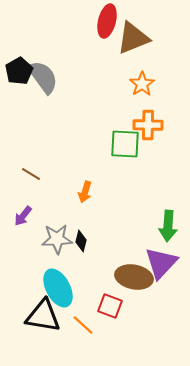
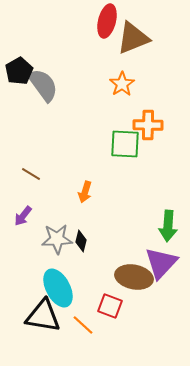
gray semicircle: moved 8 px down
orange star: moved 20 px left
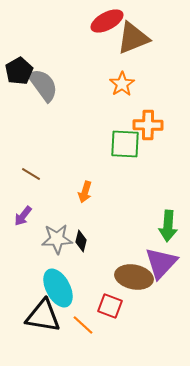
red ellipse: rotated 48 degrees clockwise
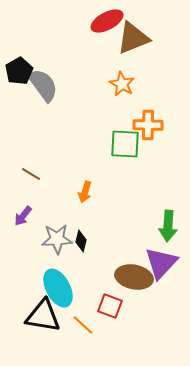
orange star: rotated 10 degrees counterclockwise
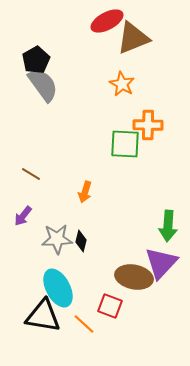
black pentagon: moved 17 px right, 11 px up
orange line: moved 1 px right, 1 px up
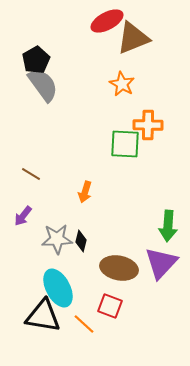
brown ellipse: moved 15 px left, 9 px up
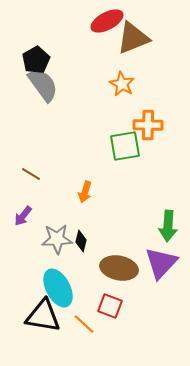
green square: moved 2 px down; rotated 12 degrees counterclockwise
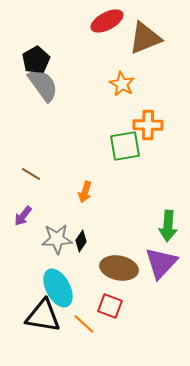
brown triangle: moved 12 px right
black diamond: rotated 20 degrees clockwise
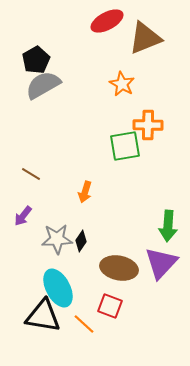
gray semicircle: rotated 84 degrees counterclockwise
